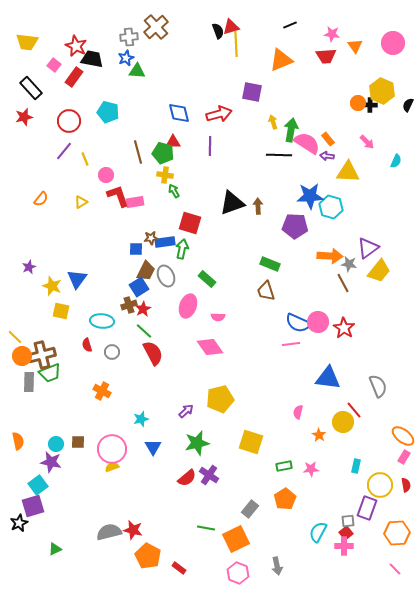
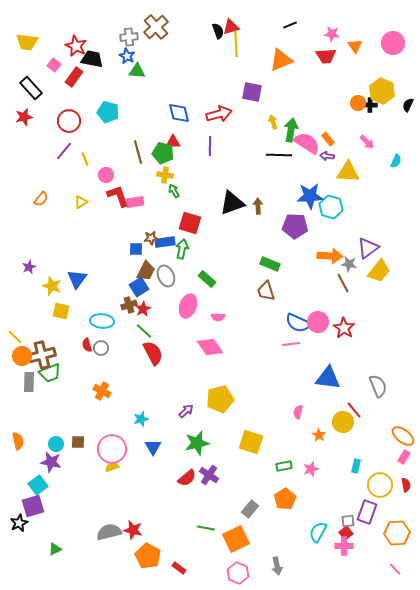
blue star at (126, 58): moved 1 px right, 2 px up; rotated 21 degrees counterclockwise
gray circle at (112, 352): moved 11 px left, 4 px up
pink star at (311, 469): rotated 14 degrees counterclockwise
purple rectangle at (367, 508): moved 4 px down
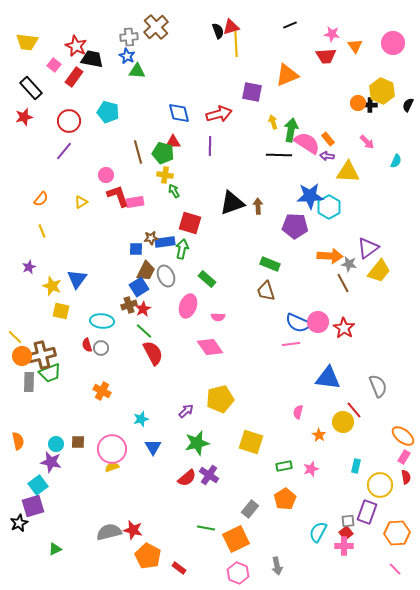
orange triangle at (281, 60): moved 6 px right, 15 px down
yellow line at (85, 159): moved 43 px left, 72 px down
cyan hexagon at (331, 207): moved 2 px left; rotated 15 degrees clockwise
red semicircle at (406, 485): moved 8 px up
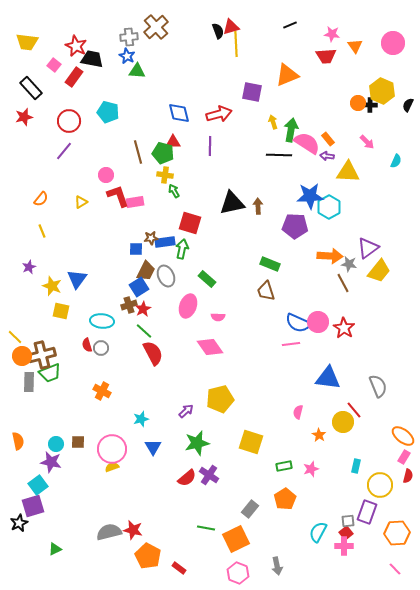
black triangle at (232, 203): rotated 8 degrees clockwise
red semicircle at (406, 477): moved 2 px right, 1 px up; rotated 24 degrees clockwise
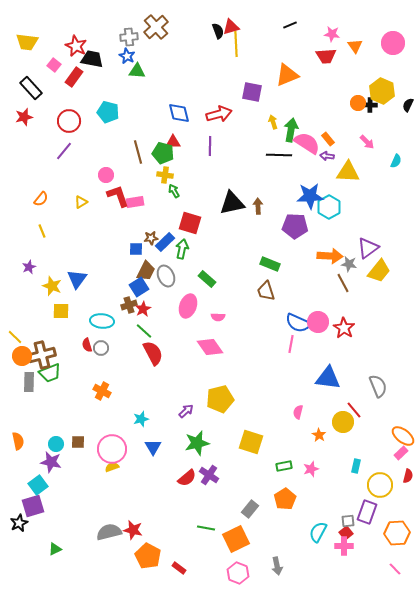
blue rectangle at (165, 242): rotated 36 degrees counterclockwise
yellow square at (61, 311): rotated 12 degrees counterclockwise
pink line at (291, 344): rotated 72 degrees counterclockwise
pink rectangle at (404, 457): moved 3 px left, 4 px up; rotated 16 degrees clockwise
